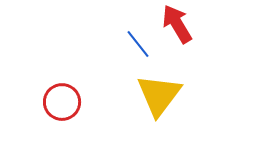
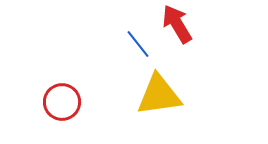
yellow triangle: rotated 45 degrees clockwise
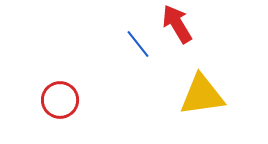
yellow triangle: moved 43 px right
red circle: moved 2 px left, 2 px up
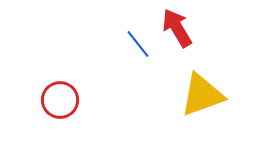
red arrow: moved 4 px down
yellow triangle: rotated 12 degrees counterclockwise
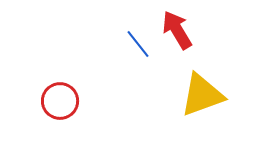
red arrow: moved 2 px down
red circle: moved 1 px down
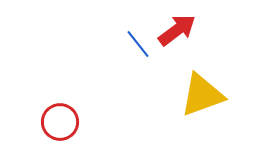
red arrow: rotated 84 degrees clockwise
red circle: moved 21 px down
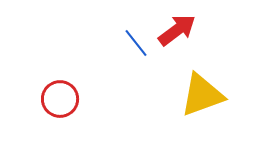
blue line: moved 2 px left, 1 px up
red circle: moved 23 px up
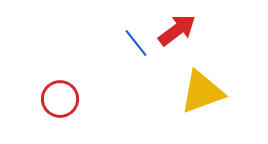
yellow triangle: moved 3 px up
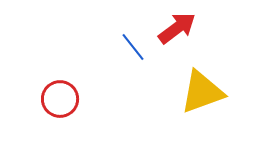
red arrow: moved 2 px up
blue line: moved 3 px left, 4 px down
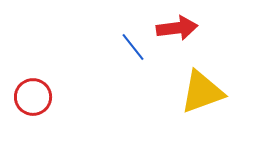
red arrow: rotated 30 degrees clockwise
red circle: moved 27 px left, 2 px up
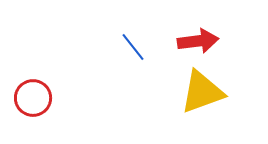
red arrow: moved 21 px right, 13 px down
red circle: moved 1 px down
